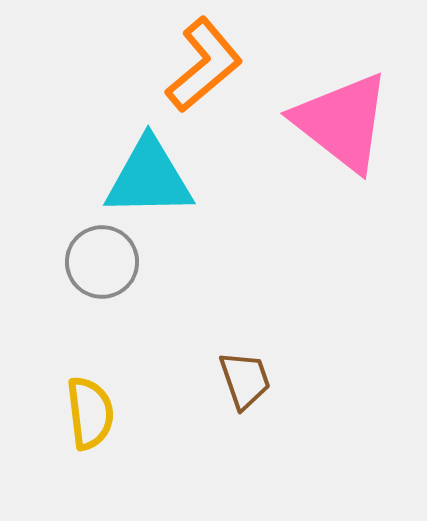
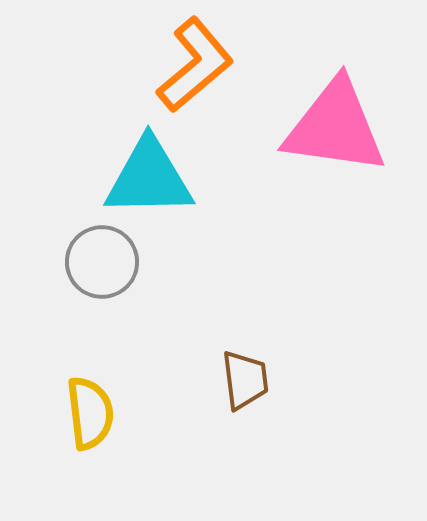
orange L-shape: moved 9 px left
pink triangle: moved 7 px left, 5 px down; rotated 30 degrees counterclockwise
brown trapezoid: rotated 12 degrees clockwise
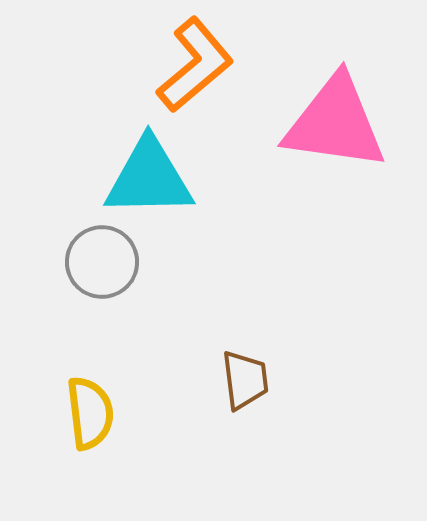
pink triangle: moved 4 px up
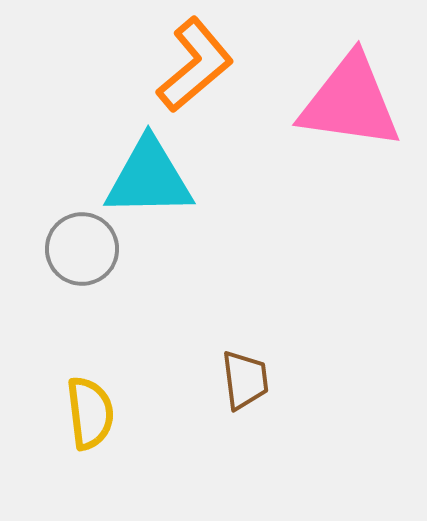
pink triangle: moved 15 px right, 21 px up
gray circle: moved 20 px left, 13 px up
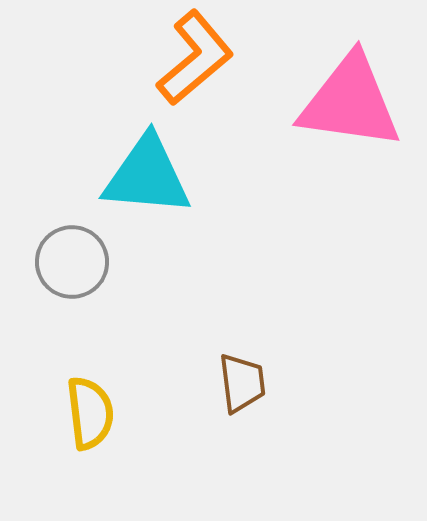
orange L-shape: moved 7 px up
cyan triangle: moved 2 px left, 2 px up; rotated 6 degrees clockwise
gray circle: moved 10 px left, 13 px down
brown trapezoid: moved 3 px left, 3 px down
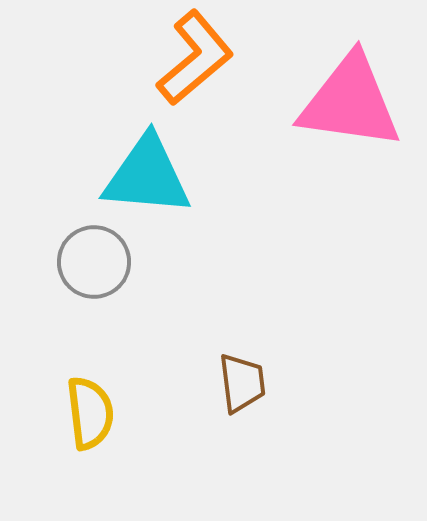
gray circle: moved 22 px right
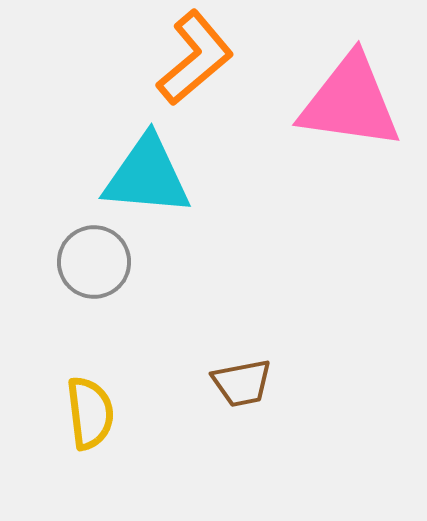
brown trapezoid: rotated 86 degrees clockwise
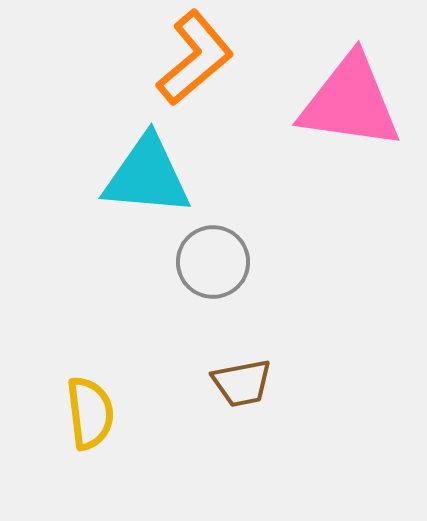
gray circle: moved 119 px right
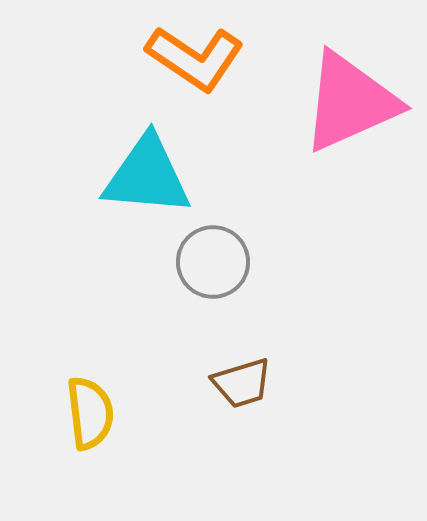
orange L-shape: rotated 74 degrees clockwise
pink triangle: rotated 32 degrees counterclockwise
brown trapezoid: rotated 6 degrees counterclockwise
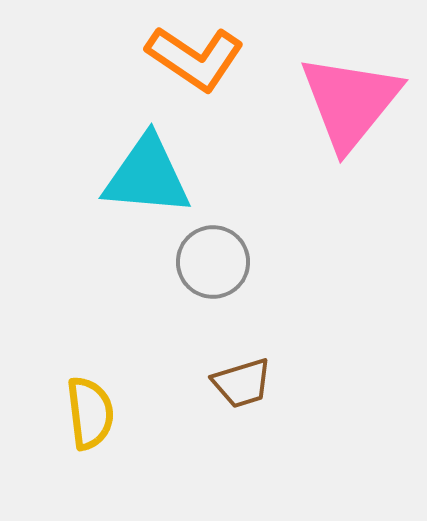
pink triangle: rotated 27 degrees counterclockwise
